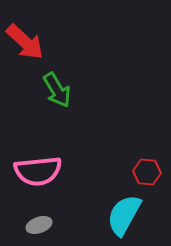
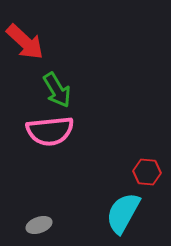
pink semicircle: moved 12 px right, 40 px up
cyan semicircle: moved 1 px left, 2 px up
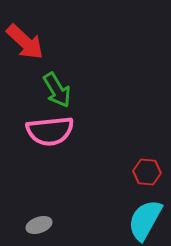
cyan semicircle: moved 22 px right, 7 px down
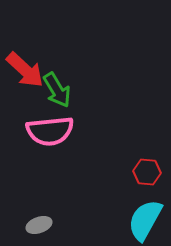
red arrow: moved 28 px down
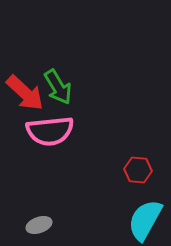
red arrow: moved 23 px down
green arrow: moved 1 px right, 3 px up
red hexagon: moved 9 px left, 2 px up
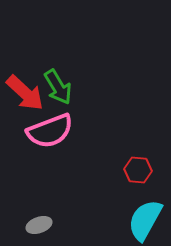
pink semicircle: rotated 15 degrees counterclockwise
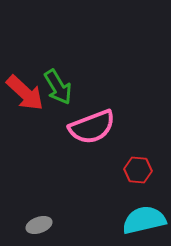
pink semicircle: moved 42 px right, 4 px up
cyan semicircle: moved 1 px left; rotated 48 degrees clockwise
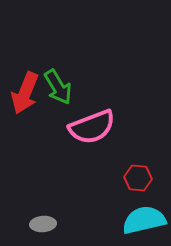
red arrow: rotated 69 degrees clockwise
red hexagon: moved 8 px down
gray ellipse: moved 4 px right, 1 px up; rotated 15 degrees clockwise
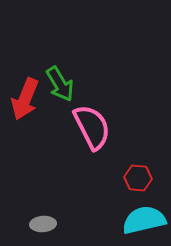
green arrow: moved 2 px right, 3 px up
red arrow: moved 6 px down
pink semicircle: rotated 96 degrees counterclockwise
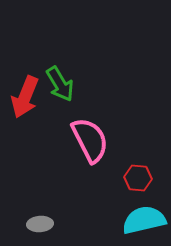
red arrow: moved 2 px up
pink semicircle: moved 2 px left, 13 px down
gray ellipse: moved 3 px left
